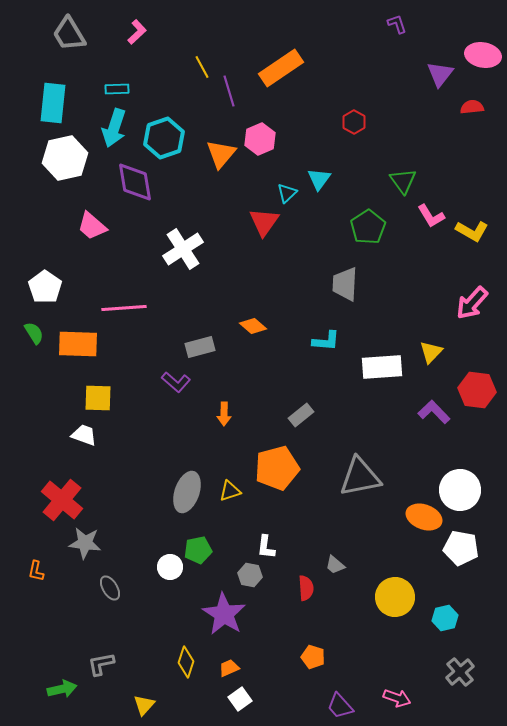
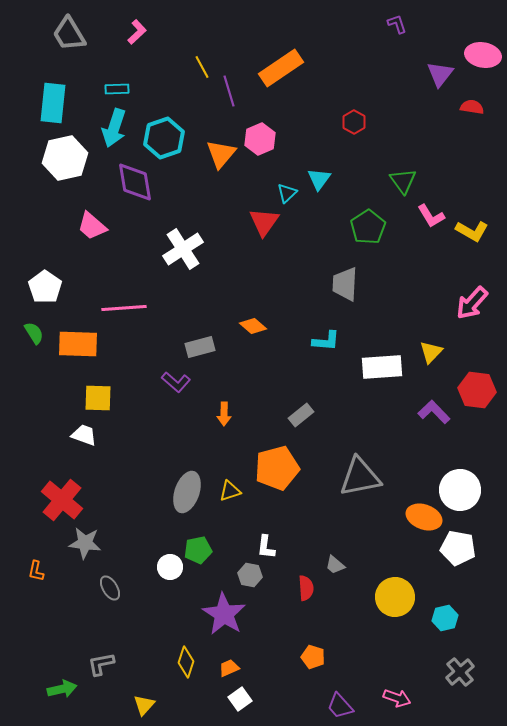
red semicircle at (472, 107): rotated 15 degrees clockwise
white pentagon at (461, 548): moved 3 px left
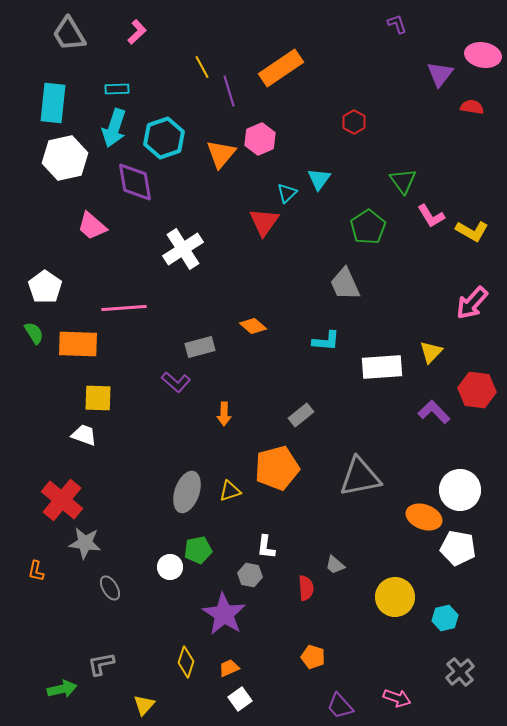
gray trapezoid at (345, 284): rotated 27 degrees counterclockwise
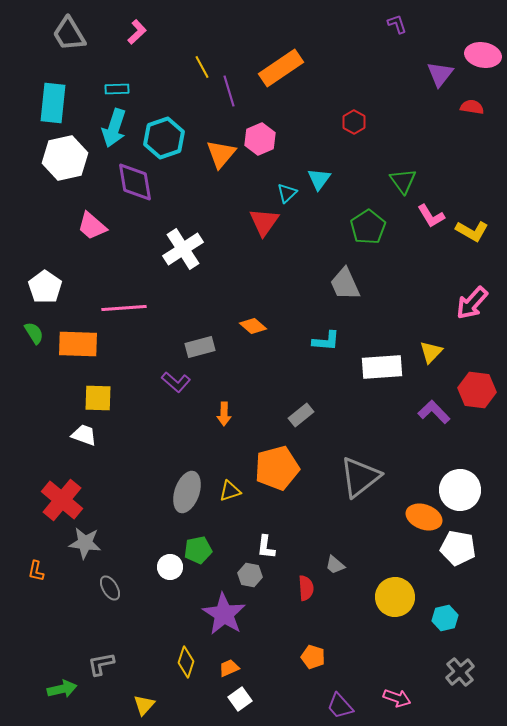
gray triangle at (360, 477): rotated 27 degrees counterclockwise
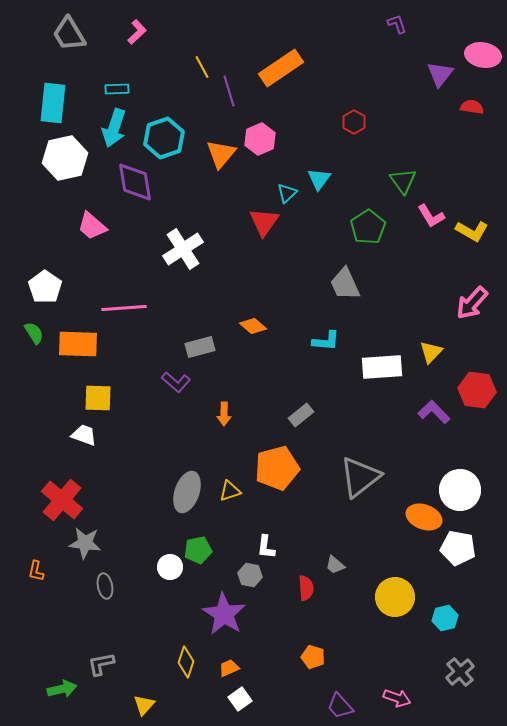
gray ellipse at (110, 588): moved 5 px left, 2 px up; rotated 20 degrees clockwise
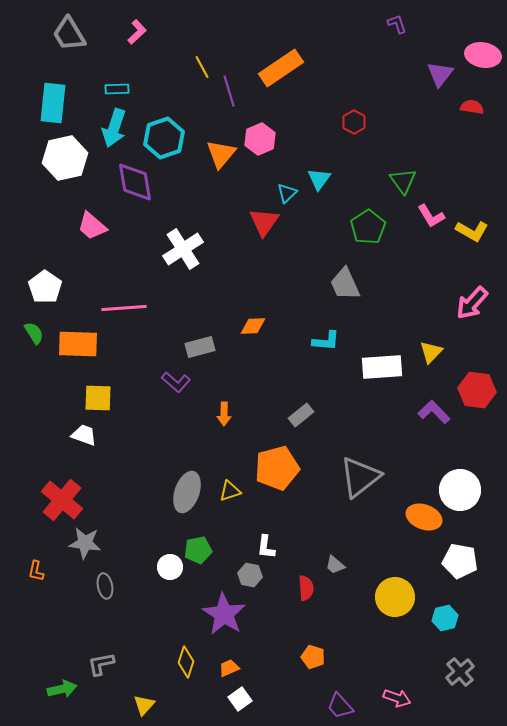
orange diamond at (253, 326): rotated 44 degrees counterclockwise
white pentagon at (458, 548): moved 2 px right, 13 px down
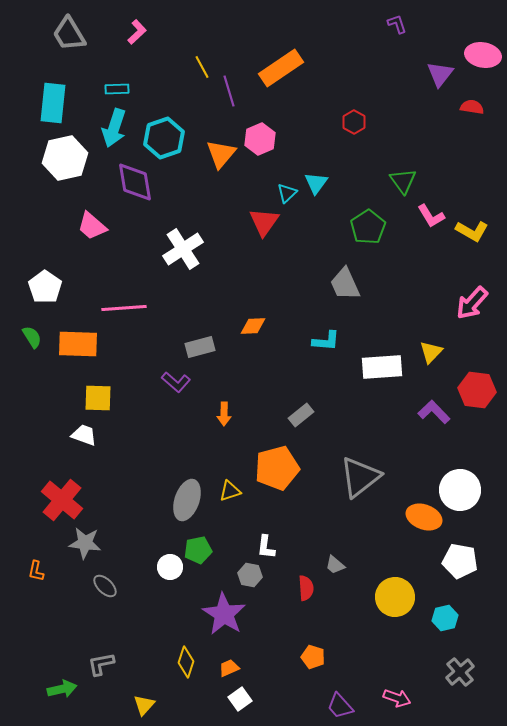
cyan triangle at (319, 179): moved 3 px left, 4 px down
green semicircle at (34, 333): moved 2 px left, 4 px down
gray ellipse at (187, 492): moved 8 px down
gray ellipse at (105, 586): rotated 35 degrees counterclockwise
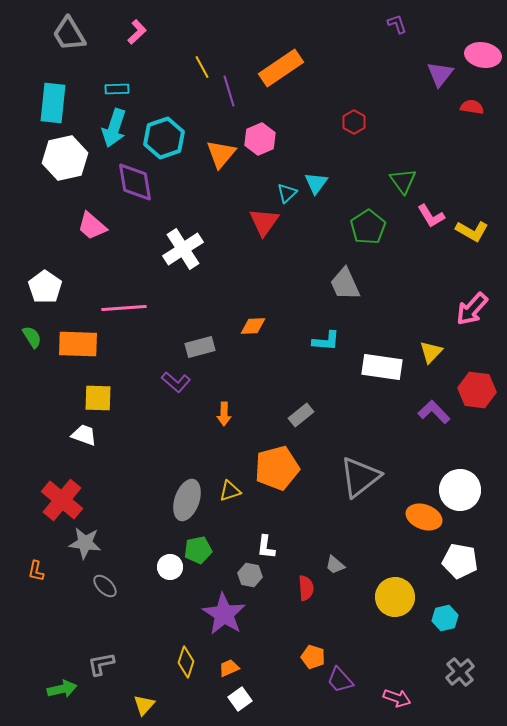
pink arrow at (472, 303): moved 6 px down
white rectangle at (382, 367): rotated 12 degrees clockwise
purple trapezoid at (340, 706): moved 26 px up
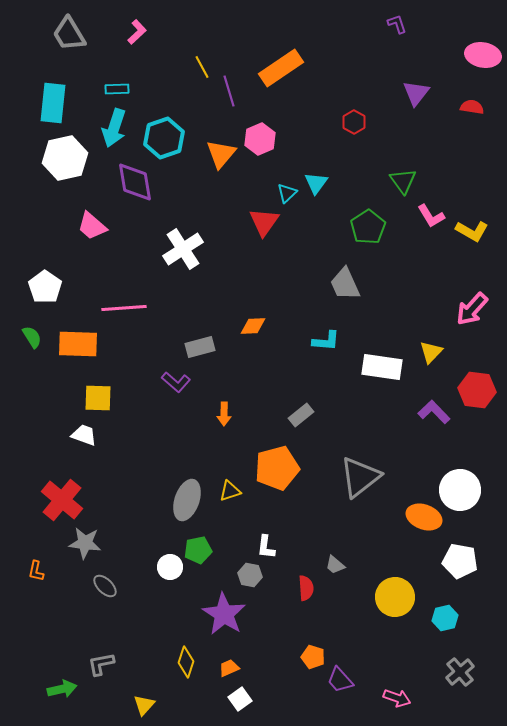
purple triangle at (440, 74): moved 24 px left, 19 px down
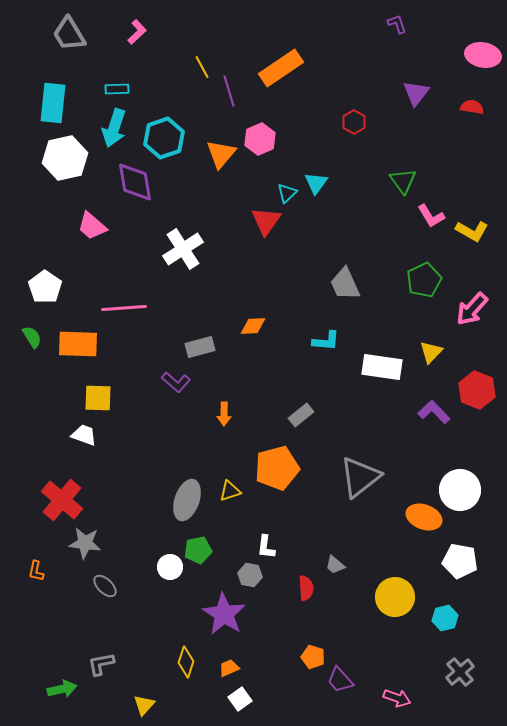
red triangle at (264, 222): moved 2 px right, 1 px up
green pentagon at (368, 227): moved 56 px right, 53 px down; rotated 8 degrees clockwise
red hexagon at (477, 390): rotated 15 degrees clockwise
